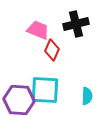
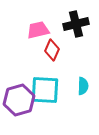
pink trapezoid: rotated 35 degrees counterclockwise
cyan semicircle: moved 4 px left, 10 px up
purple hexagon: rotated 20 degrees counterclockwise
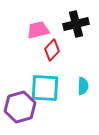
red diamond: rotated 20 degrees clockwise
cyan square: moved 2 px up
purple hexagon: moved 1 px right, 7 px down
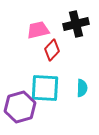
cyan semicircle: moved 1 px left, 2 px down
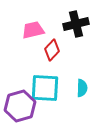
pink trapezoid: moved 5 px left
purple hexagon: moved 1 px up
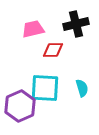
pink trapezoid: moved 1 px up
red diamond: moved 1 px right; rotated 45 degrees clockwise
cyan semicircle: rotated 18 degrees counterclockwise
purple hexagon: rotated 8 degrees counterclockwise
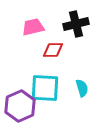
pink trapezoid: moved 2 px up
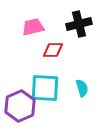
black cross: moved 3 px right
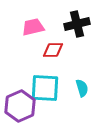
black cross: moved 2 px left
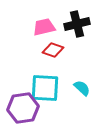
pink trapezoid: moved 11 px right
red diamond: rotated 20 degrees clockwise
cyan semicircle: rotated 30 degrees counterclockwise
purple hexagon: moved 3 px right, 2 px down; rotated 16 degrees clockwise
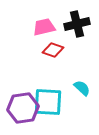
cyan square: moved 3 px right, 14 px down
